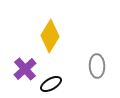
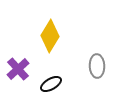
purple cross: moved 7 px left
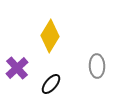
purple cross: moved 1 px left, 1 px up
black ellipse: rotated 20 degrees counterclockwise
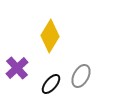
gray ellipse: moved 16 px left, 10 px down; rotated 30 degrees clockwise
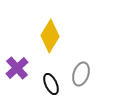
gray ellipse: moved 2 px up; rotated 10 degrees counterclockwise
black ellipse: rotated 65 degrees counterclockwise
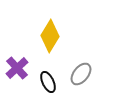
gray ellipse: rotated 20 degrees clockwise
black ellipse: moved 3 px left, 2 px up
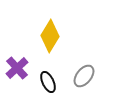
gray ellipse: moved 3 px right, 2 px down
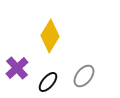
black ellipse: rotated 65 degrees clockwise
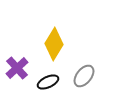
yellow diamond: moved 4 px right, 8 px down
black ellipse: rotated 25 degrees clockwise
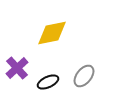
yellow diamond: moved 2 px left, 11 px up; rotated 48 degrees clockwise
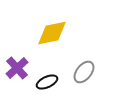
gray ellipse: moved 4 px up
black ellipse: moved 1 px left
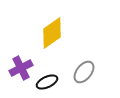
yellow diamond: rotated 24 degrees counterclockwise
purple cross: moved 4 px right; rotated 15 degrees clockwise
